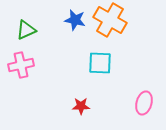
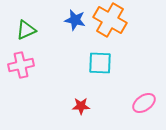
pink ellipse: rotated 40 degrees clockwise
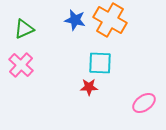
green triangle: moved 2 px left, 1 px up
pink cross: rotated 35 degrees counterclockwise
red star: moved 8 px right, 19 px up
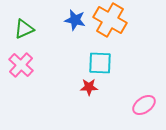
pink ellipse: moved 2 px down
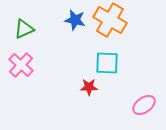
cyan square: moved 7 px right
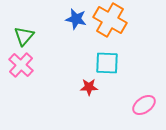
blue star: moved 1 px right, 1 px up
green triangle: moved 7 px down; rotated 25 degrees counterclockwise
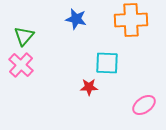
orange cross: moved 21 px right; rotated 32 degrees counterclockwise
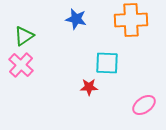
green triangle: rotated 15 degrees clockwise
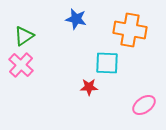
orange cross: moved 1 px left, 10 px down; rotated 12 degrees clockwise
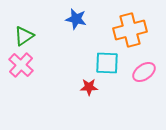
orange cross: rotated 24 degrees counterclockwise
pink ellipse: moved 33 px up
